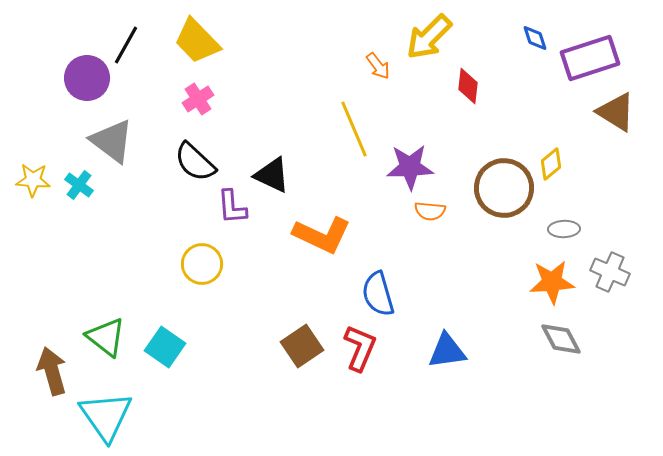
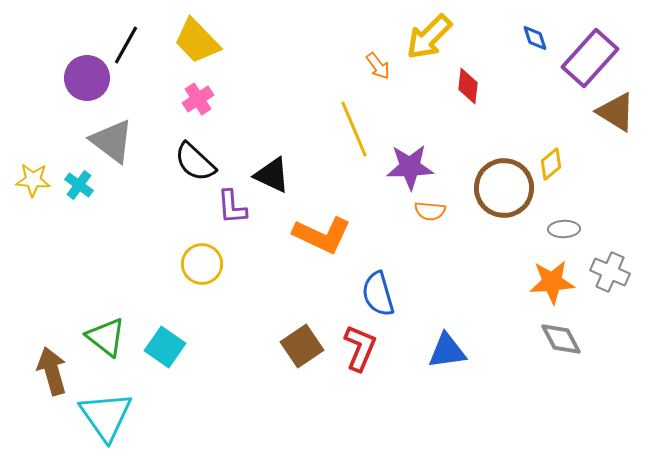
purple rectangle: rotated 30 degrees counterclockwise
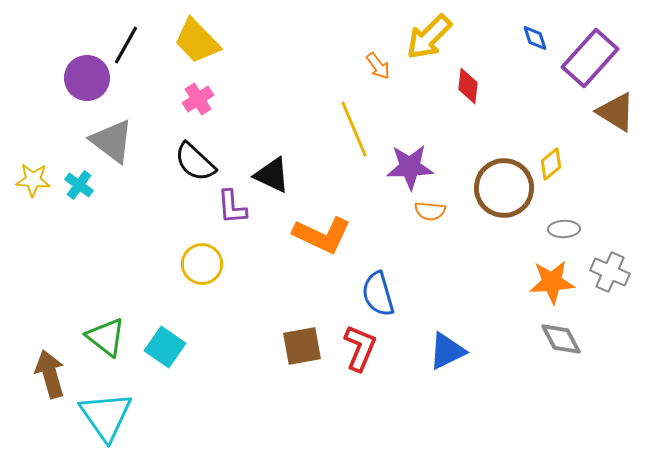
brown square: rotated 24 degrees clockwise
blue triangle: rotated 18 degrees counterclockwise
brown arrow: moved 2 px left, 3 px down
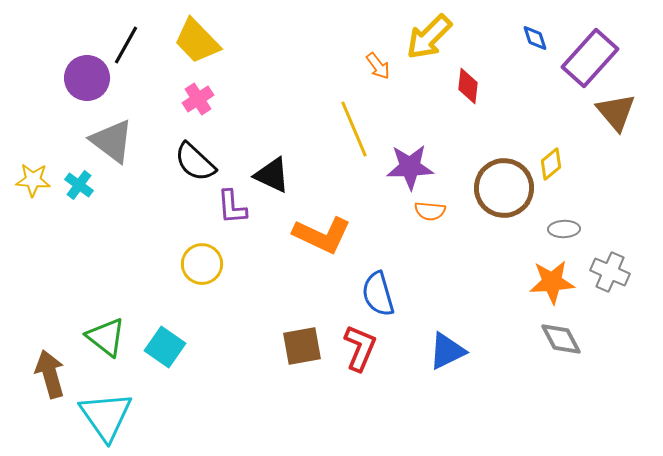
brown triangle: rotated 18 degrees clockwise
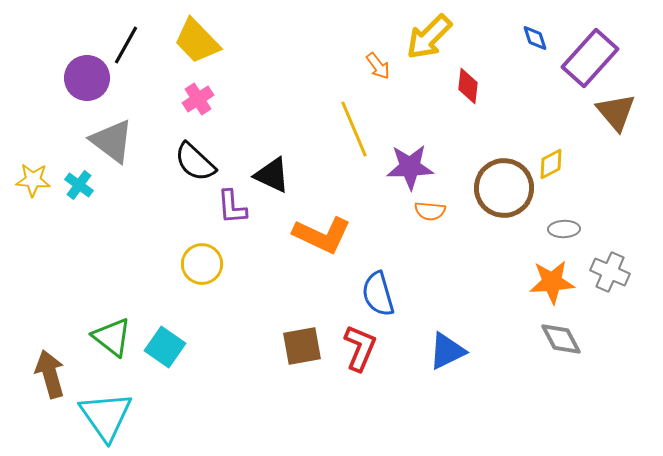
yellow diamond: rotated 12 degrees clockwise
green triangle: moved 6 px right
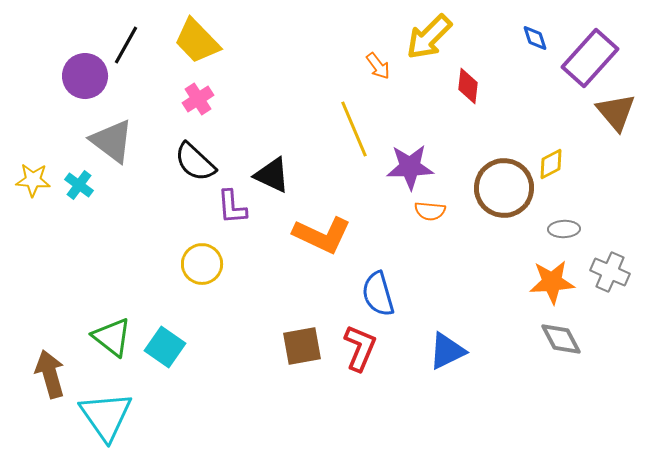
purple circle: moved 2 px left, 2 px up
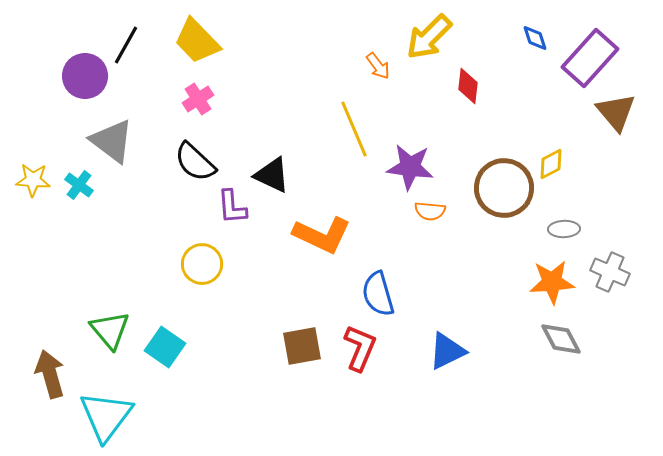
purple star: rotated 9 degrees clockwise
green triangle: moved 2 px left, 7 px up; rotated 12 degrees clockwise
cyan triangle: rotated 12 degrees clockwise
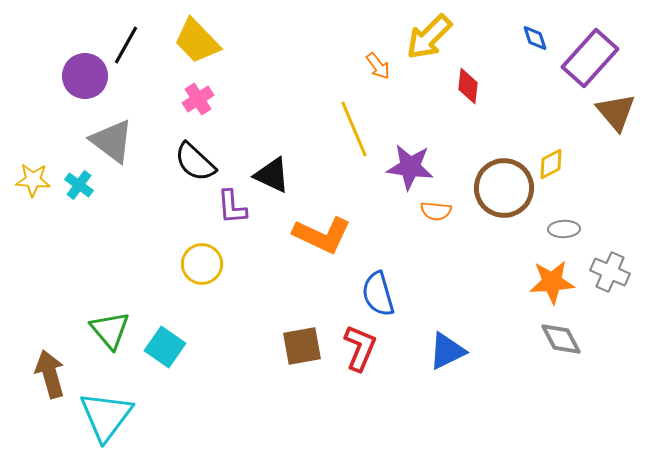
orange semicircle: moved 6 px right
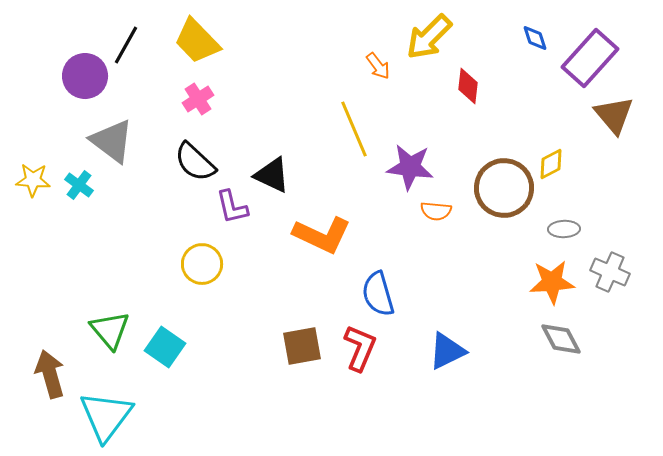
brown triangle: moved 2 px left, 3 px down
purple L-shape: rotated 9 degrees counterclockwise
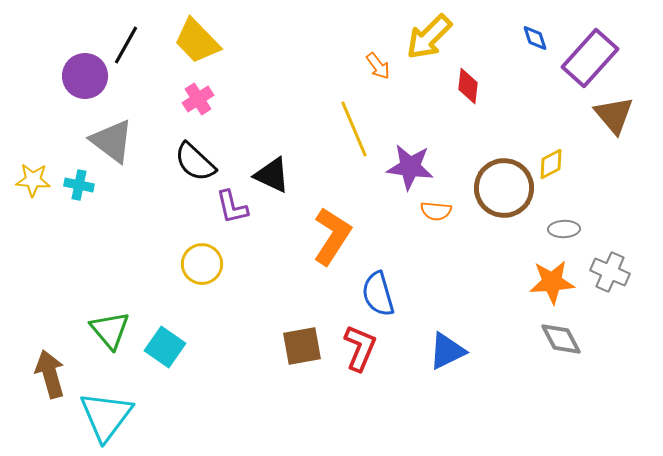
cyan cross: rotated 24 degrees counterclockwise
orange L-shape: moved 10 px right, 1 px down; rotated 82 degrees counterclockwise
